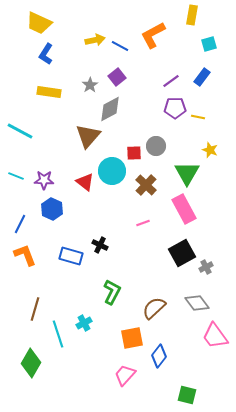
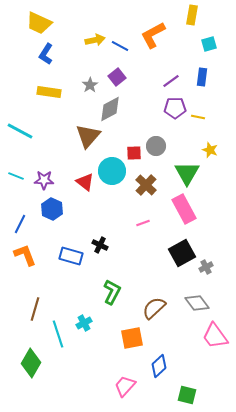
blue rectangle at (202, 77): rotated 30 degrees counterclockwise
blue diamond at (159, 356): moved 10 px down; rotated 10 degrees clockwise
pink trapezoid at (125, 375): moved 11 px down
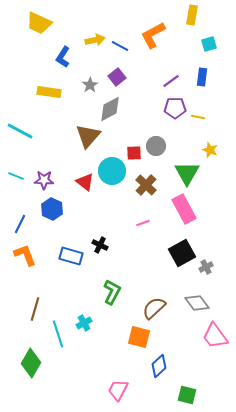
blue L-shape at (46, 54): moved 17 px right, 3 px down
orange square at (132, 338): moved 7 px right, 1 px up; rotated 25 degrees clockwise
pink trapezoid at (125, 386): moved 7 px left, 4 px down; rotated 15 degrees counterclockwise
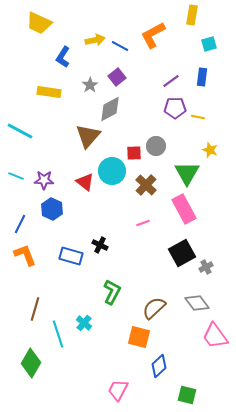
cyan cross at (84, 323): rotated 21 degrees counterclockwise
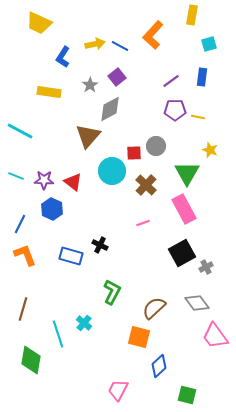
orange L-shape at (153, 35): rotated 20 degrees counterclockwise
yellow arrow at (95, 40): moved 4 px down
purple pentagon at (175, 108): moved 2 px down
red triangle at (85, 182): moved 12 px left
brown line at (35, 309): moved 12 px left
green diamond at (31, 363): moved 3 px up; rotated 20 degrees counterclockwise
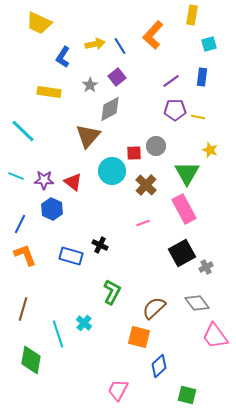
blue line at (120, 46): rotated 30 degrees clockwise
cyan line at (20, 131): moved 3 px right; rotated 16 degrees clockwise
